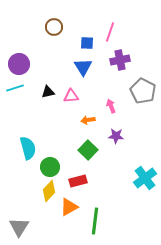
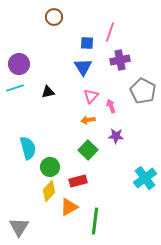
brown circle: moved 10 px up
pink triangle: moved 20 px right; rotated 42 degrees counterclockwise
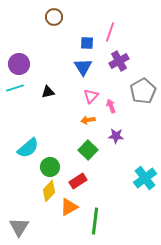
purple cross: moved 1 px left, 1 px down; rotated 18 degrees counterclockwise
gray pentagon: rotated 15 degrees clockwise
cyan semicircle: rotated 65 degrees clockwise
red rectangle: rotated 18 degrees counterclockwise
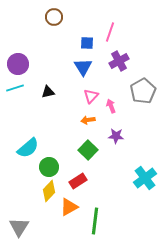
purple circle: moved 1 px left
green circle: moved 1 px left
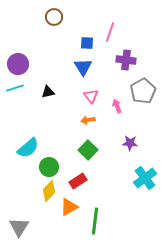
purple cross: moved 7 px right, 1 px up; rotated 36 degrees clockwise
pink triangle: rotated 21 degrees counterclockwise
pink arrow: moved 6 px right
purple star: moved 14 px right, 7 px down
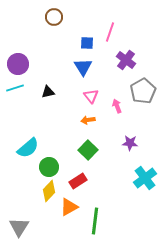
purple cross: rotated 30 degrees clockwise
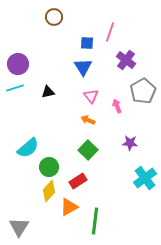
orange arrow: rotated 32 degrees clockwise
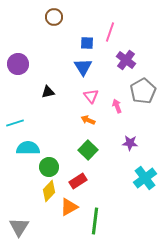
cyan line: moved 35 px down
cyan semicircle: rotated 140 degrees counterclockwise
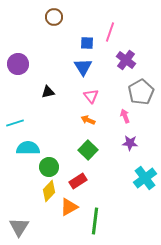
gray pentagon: moved 2 px left, 1 px down
pink arrow: moved 8 px right, 10 px down
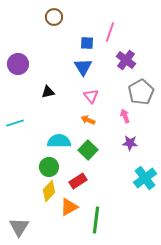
cyan semicircle: moved 31 px right, 7 px up
green line: moved 1 px right, 1 px up
